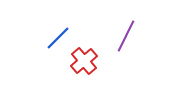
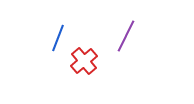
blue line: rotated 24 degrees counterclockwise
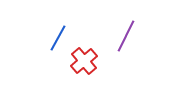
blue line: rotated 8 degrees clockwise
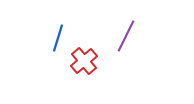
blue line: rotated 12 degrees counterclockwise
